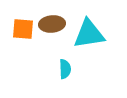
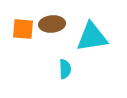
cyan triangle: moved 3 px right, 3 px down
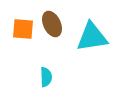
brown ellipse: rotated 70 degrees clockwise
cyan semicircle: moved 19 px left, 8 px down
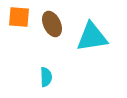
orange square: moved 4 px left, 12 px up
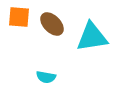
brown ellipse: rotated 20 degrees counterclockwise
cyan semicircle: rotated 102 degrees clockwise
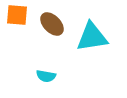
orange square: moved 2 px left, 2 px up
cyan semicircle: moved 1 px up
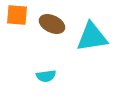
brown ellipse: rotated 20 degrees counterclockwise
cyan semicircle: rotated 18 degrees counterclockwise
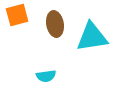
orange square: rotated 20 degrees counterclockwise
brown ellipse: moved 3 px right; rotated 55 degrees clockwise
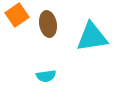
orange square: rotated 20 degrees counterclockwise
brown ellipse: moved 7 px left
